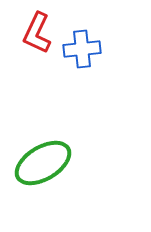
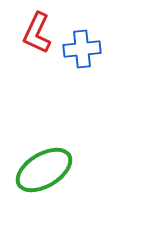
green ellipse: moved 1 px right, 7 px down
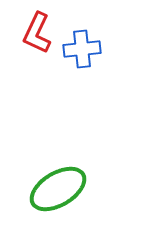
green ellipse: moved 14 px right, 19 px down
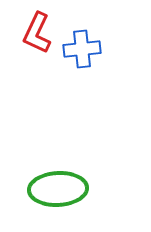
green ellipse: rotated 28 degrees clockwise
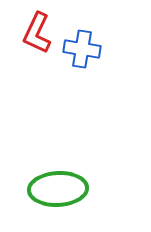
blue cross: rotated 15 degrees clockwise
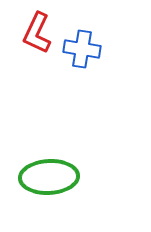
green ellipse: moved 9 px left, 12 px up
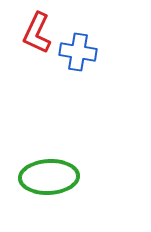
blue cross: moved 4 px left, 3 px down
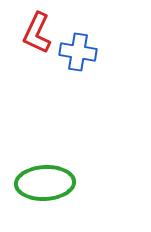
green ellipse: moved 4 px left, 6 px down
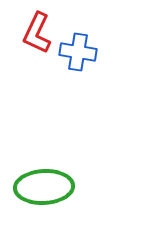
green ellipse: moved 1 px left, 4 px down
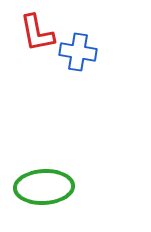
red L-shape: rotated 36 degrees counterclockwise
